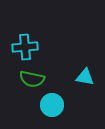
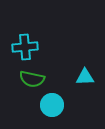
cyan triangle: rotated 12 degrees counterclockwise
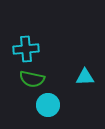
cyan cross: moved 1 px right, 2 px down
cyan circle: moved 4 px left
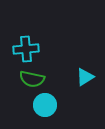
cyan triangle: rotated 30 degrees counterclockwise
cyan circle: moved 3 px left
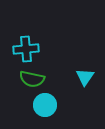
cyan triangle: rotated 24 degrees counterclockwise
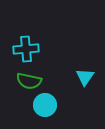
green semicircle: moved 3 px left, 2 px down
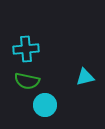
cyan triangle: rotated 42 degrees clockwise
green semicircle: moved 2 px left
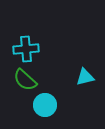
green semicircle: moved 2 px left, 1 px up; rotated 30 degrees clockwise
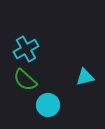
cyan cross: rotated 25 degrees counterclockwise
cyan circle: moved 3 px right
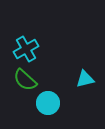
cyan triangle: moved 2 px down
cyan circle: moved 2 px up
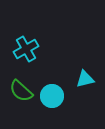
green semicircle: moved 4 px left, 11 px down
cyan circle: moved 4 px right, 7 px up
